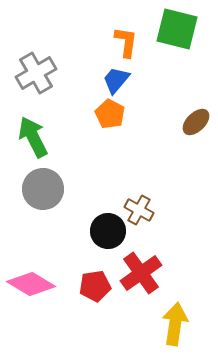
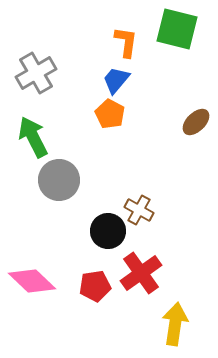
gray circle: moved 16 px right, 9 px up
pink diamond: moved 1 px right, 3 px up; rotated 12 degrees clockwise
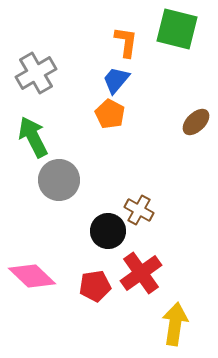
pink diamond: moved 5 px up
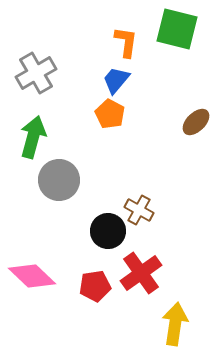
green arrow: rotated 42 degrees clockwise
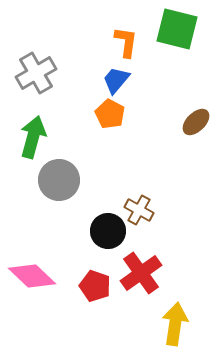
red pentagon: rotated 28 degrees clockwise
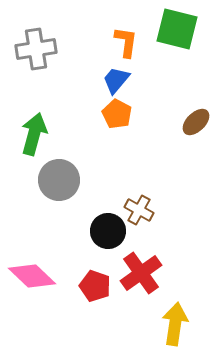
gray cross: moved 24 px up; rotated 21 degrees clockwise
orange pentagon: moved 7 px right
green arrow: moved 1 px right, 3 px up
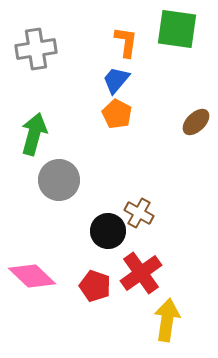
green square: rotated 6 degrees counterclockwise
brown cross: moved 3 px down
yellow arrow: moved 8 px left, 4 px up
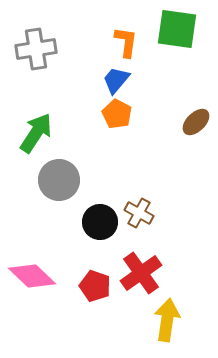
green arrow: moved 2 px right, 1 px up; rotated 18 degrees clockwise
black circle: moved 8 px left, 9 px up
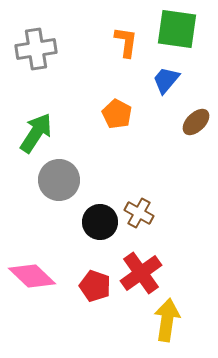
blue trapezoid: moved 50 px right
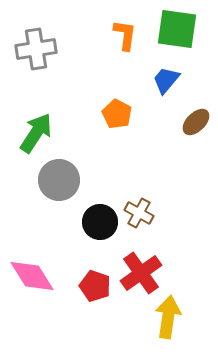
orange L-shape: moved 1 px left, 7 px up
pink diamond: rotated 15 degrees clockwise
yellow arrow: moved 1 px right, 3 px up
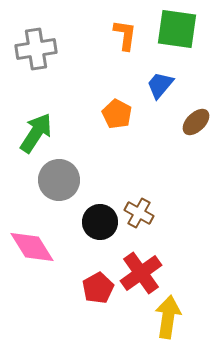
blue trapezoid: moved 6 px left, 5 px down
pink diamond: moved 29 px up
red pentagon: moved 3 px right, 2 px down; rotated 24 degrees clockwise
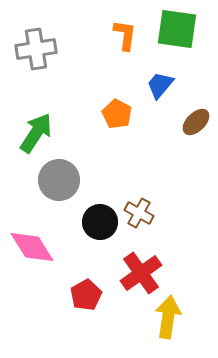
red pentagon: moved 12 px left, 7 px down
